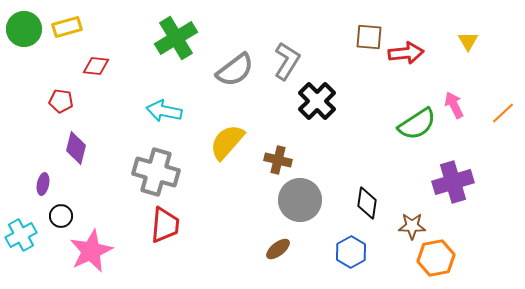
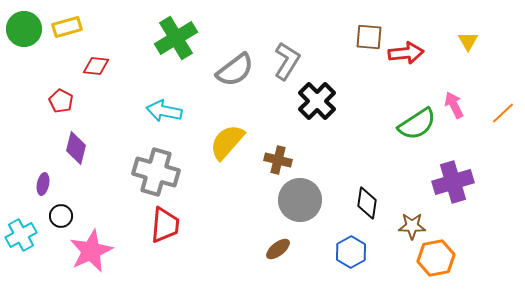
red pentagon: rotated 20 degrees clockwise
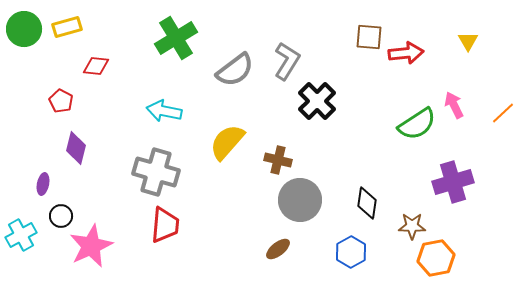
pink star: moved 5 px up
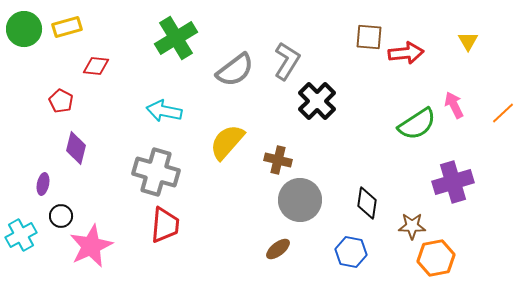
blue hexagon: rotated 20 degrees counterclockwise
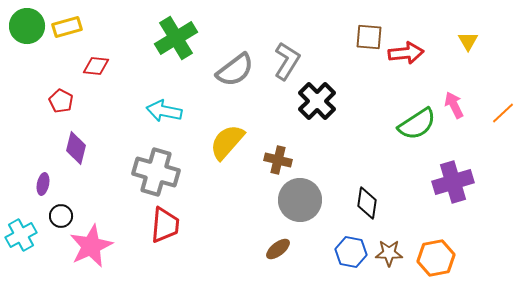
green circle: moved 3 px right, 3 px up
brown star: moved 23 px left, 27 px down
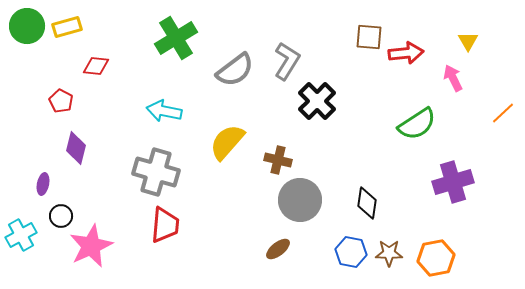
pink arrow: moved 1 px left, 27 px up
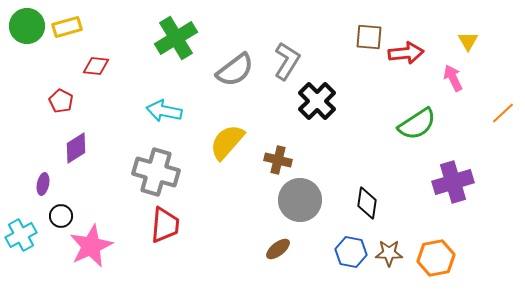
purple diamond: rotated 44 degrees clockwise
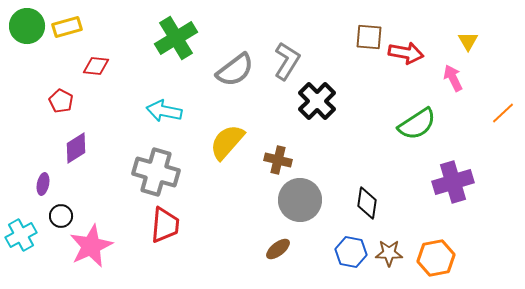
red arrow: rotated 16 degrees clockwise
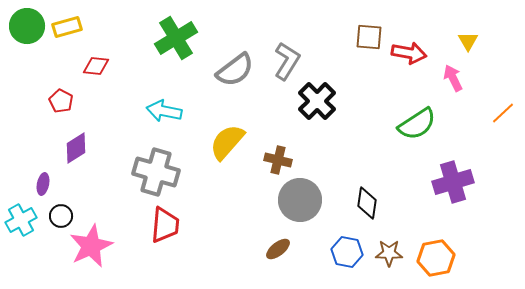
red arrow: moved 3 px right
cyan cross: moved 15 px up
blue hexagon: moved 4 px left
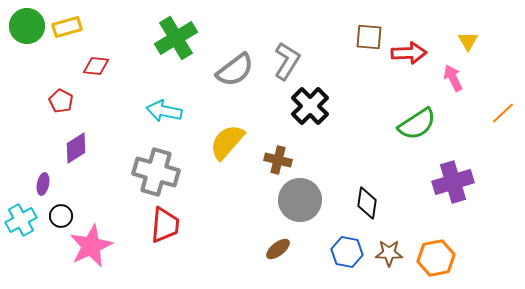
red arrow: rotated 12 degrees counterclockwise
black cross: moved 7 px left, 5 px down
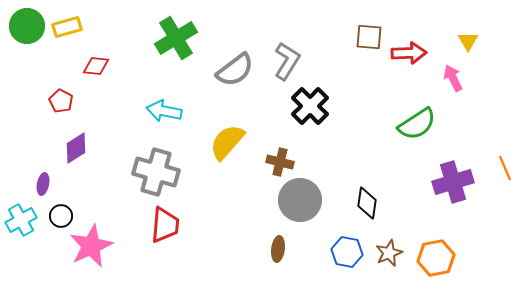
orange line: moved 2 px right, 55 px down; rotated 70 degrees counterclockwise
brown cross: moved 2 px right, 2 px down
brown ellipse: rotated 45 degrees counterclockwise
brown star: rotated 24 degrees counterclockwise
